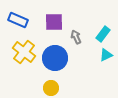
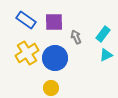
blue rectangle: moved 8 px right; rotated 12 degrees clockwise
yellow cross: moved 3 px right, 1 px down; rotated 20 degrees clockwise
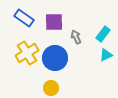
blue rectangle: moved 2 px left, 2 px up
